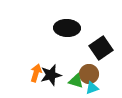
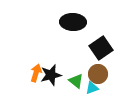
black ellipse: moved 6 px right, 6 px up
brown circle: moved 9 px right
green triangle: rotated 21 degrees clockwise
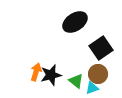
black ellipse: moved 2 px right; rotated 35 degrees counterclockwise
orange arrow: moved 1 px up
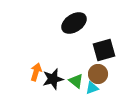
black ellipse: moved 1 px left, 1 px down
black square: moved 3 px right, 2 px down; rotated 20 degrees clockwise
black star: moved 2 px right, 4 px down
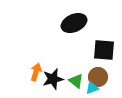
black ellipse: rotated 10 degrees clockwise
black square: rotated 20 degrees clockwise
brown circle: moved 3 px down
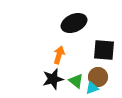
orange arrow: moved 23 px right, 17 px up
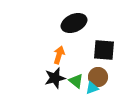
black star: moved 2 px right, 1 px up
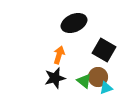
black square: rotated 25 degrees clockwise
green triangle: moved 8 px right
cyan triangle: moved 14 px right
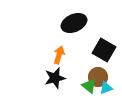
green triangle: moved 5 px right, 5 px down
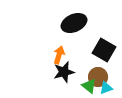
black star: moved 9 px right, 6 px up
